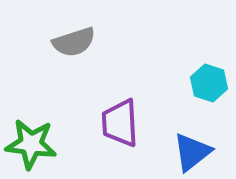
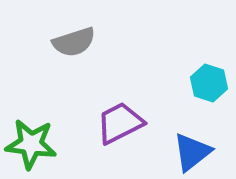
purple trapezoid: rotated 66 degrees clockwise
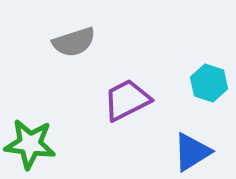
purple trapezoid: moved 7 px right, 23 px up
green star: moved 1 px left
blue triangle: rotated 6 degrees clockwise
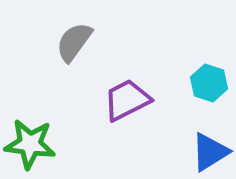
gray semicircle: rotated 144 degrees clockwise
blue triangle: moved 18 px right
